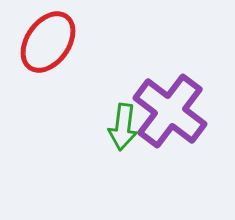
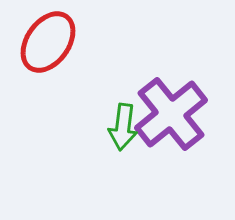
purple cross: moved 1 px right, 3 px down; rotated 14 degrees clockwise
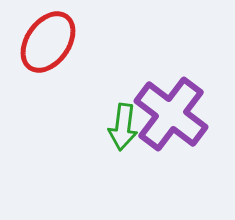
purple cross: rotated 14 degrees counterclockwise
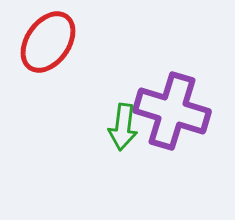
purple cross: moved 1 px right, 3 px up; rotated 20 degrees counterclockwise
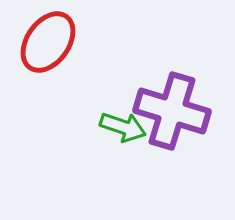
green arrow: rotated 78 degrees counterclockwise
